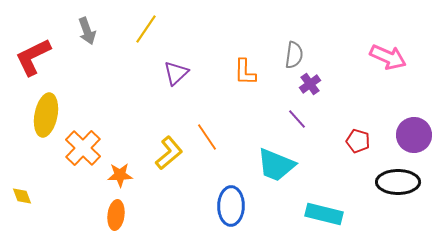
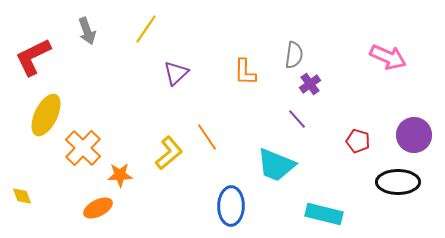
yellow ellipse: rotated 15 degrees clockwise
orange ellipse: moved 18 px left, 7 px up; rotated 56 degrees clockwise
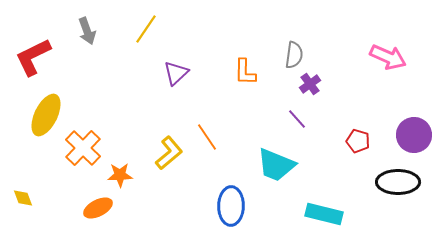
yellow diamond: moved 1 px right, 2 px down
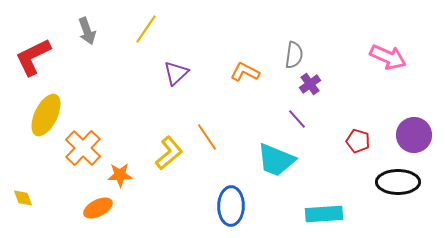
orange L-shape: rotated 116 degrees clockwise
cyan trapezoid: moved 5 px up
cyan rectangle: rotated 18 degrees counterclockwise
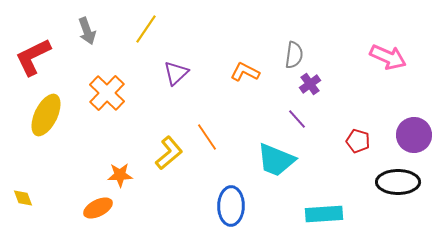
orange cross: moved 24 px right, 55 px up
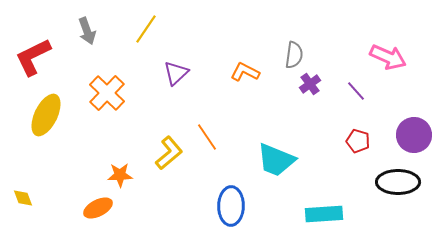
purple line: moved 59 px right, 28 px up
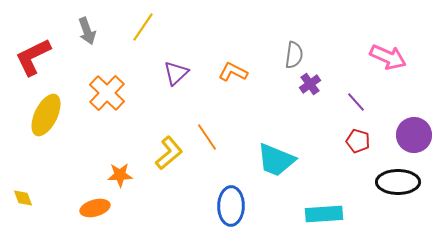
yellow line: moved 3 px left, 2 px up
orange L-shape: moved 12 px left
purple line: moved 11 px down
orange ellipse: moved 3 px left; rotated 12 degrees clockwise
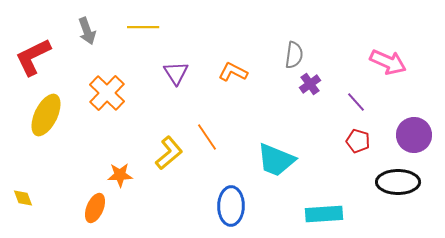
yellow line: rotated 56 degrees clockwise
pink arrow: moved 5 px down
purple triangle: rotated 20 degrees counterclockwise
orange ellipse: rotated 52 degrees counterclockwise
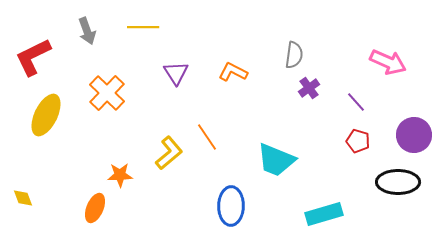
purple cross: moved 1 px left, 4 px down
cyan rectangle: rotated 12 degrees counterclockwise
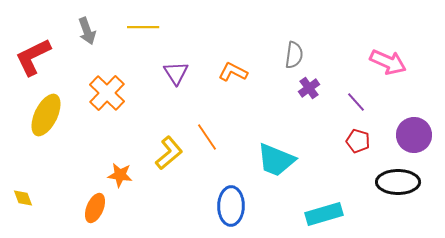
orange star: rotated 10 degrees clockwise
